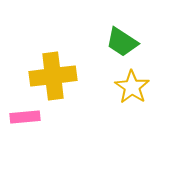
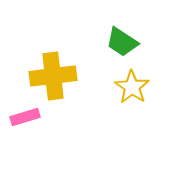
pink rectangle: rotated 12 degrees counterclockwise
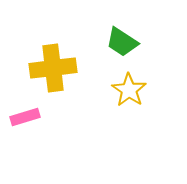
yellow cross: moved 8 px up
yellow star: moved 3 px left, 3 px down
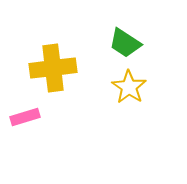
green trapezoid: moved 3 px right, 1 px down
yellow star: moved 3 px up
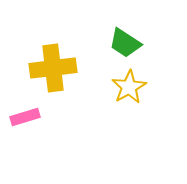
yellow star: rotated 8 degrees clockwise
